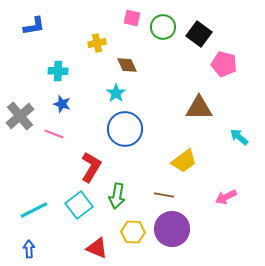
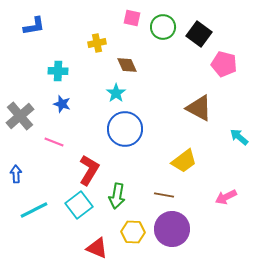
brown triangle: rotated 28 degrees clockwise
pink line: moved 8 px down
red L-shape: moved 2 px left, 3 px down
blue arrow: moved 13 px left, 75 px up
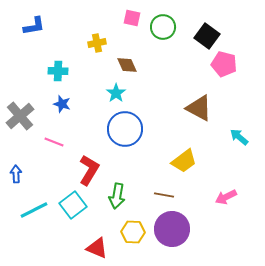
black square: moved 8 px right, 2 px down
cyan square: moved 6 px left
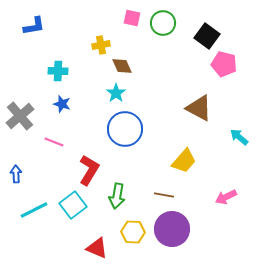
green circle: moved 4 px up
yellow cross: moved 4 px right, 2 px down
brown diamond: moved 5 px left, 1 px down
yellow trapezoid: rotated 12 degrees counterclockwise
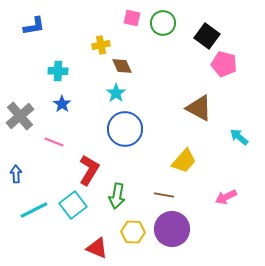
blue star: rotated 18 degrees clockwise
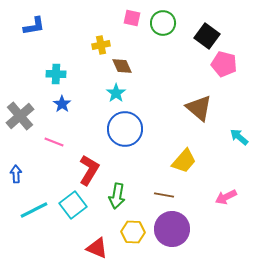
cyan cross: moved 2 px left, 3 px down
brown triangle: rotated 12 degrees clockwise
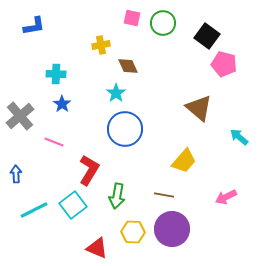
brown diamond: moved 6 px right
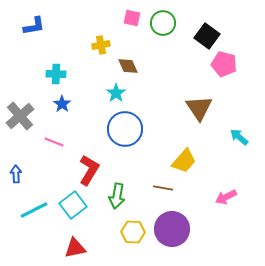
brown triangle: rotated 16 degrees clockwise
brown line: moved 1 px left, 7 px up
red triangle: moved 22 px left; rotated 35 degrees counterclockwise
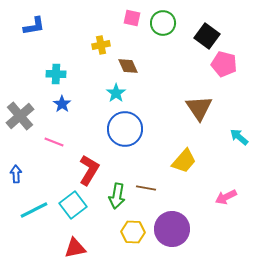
brown line: moved 17 px left
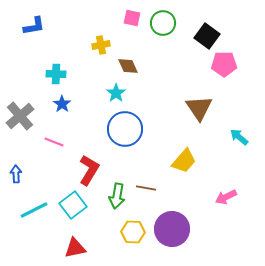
pink pentagon: rotated 15 degrees counterclockwise
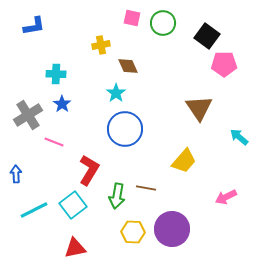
gray cross: moved 8 px right, 1 px up; rotated 8 degrees clockwise
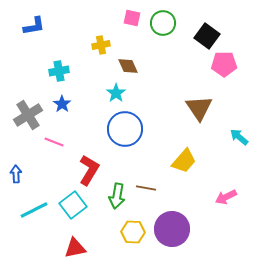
cyan cross: moved 3 px right, 3 px up; rotated 12 degrees counterclockwise
